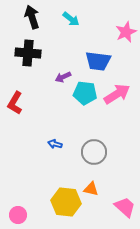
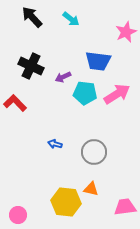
black arrow: rotated 25 degrees counterclockwise
black cross: moved 3 px right, 13 px down; rotated 20 degrees clockwise
red L-shape: rotated 105 degrees clockwise
pink trapezoid: rotated 50 degrees counterclockwise
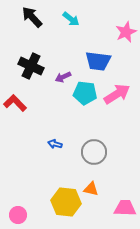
pink trapezoid: moved 1 px down; rotated 10 degrees clockwise
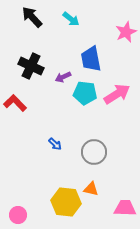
blue trapezoid: moved 7 px left, 2 px up; rotated 72 degrees clockwise
blue arrow: rotated 152 degrees counterclockwise
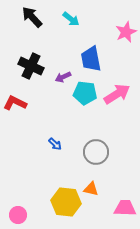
red L-shape: rotated 20 degrees counterclockwise
gray circle: moved 2 px right
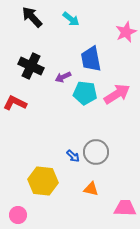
blue arrow: moved 18 px right, 12 px down
yellow hexagon: moved 23 px left, 21 px up
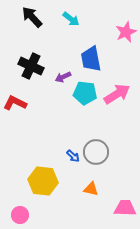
pink circle: moved 2 px right
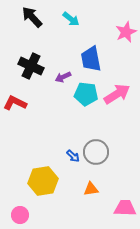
cyan pentagon: moved 1 px right, 1 px down
yellow hexagon: rotated 16 degrees counterclockwise
orange triangle: rotated 21 degrees counterclockwise
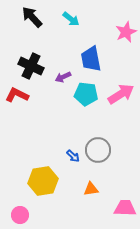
pink arrow: moved 4 px right
red L-shape: moved 2 px right, 8 px up
gray circle: moved 2 px right, 2 px up
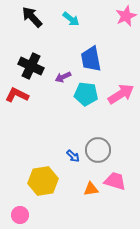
pink star: moved 16 px up
pink trapezoid: moved 10 px left, 27 px up; rotated 15 degrees clockwise
